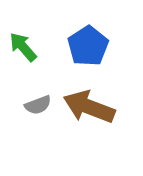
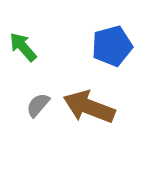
blue pentagon: moved 24 px right; rotated 18 degrees clockwise
gray semicircle: rotated 152 degrees clockwise
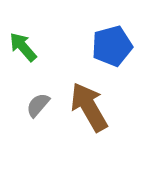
brown arrow: rotated 39 degrees clockwise
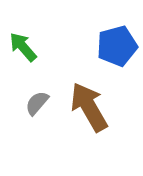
blue pentagon: moved 5 px right
gray semicircle: moved 1 px left, 2 px up
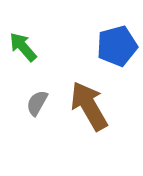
gray semicircle: rotated 12 degrees counterclockwise
brown arrow: moved 1 px up
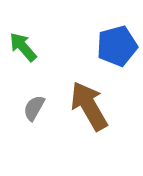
gray semicircle: moved 3 px left, 5 px down
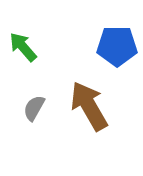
blue pentagon: rotated 15 degrees clockwise
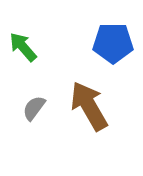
blue pentagon: moved 4 px left, 3 px up
gray semicircle: rotated 8 degrees clockwise
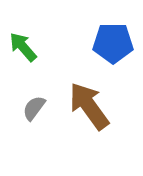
brown arrow: rotated 6 degrees counterclockwise
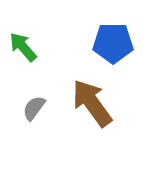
brown arrow: moved 3 px right, 3 px up
